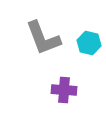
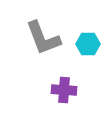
cyan hexagon: moved 1 px left, 1 px down; rotated 15 degrees counterclockwise
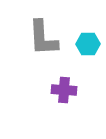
gray L-shape: rotated 18 degrees clockwise
